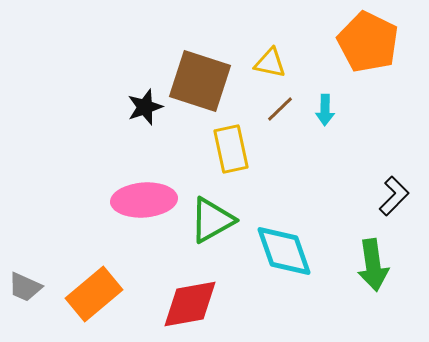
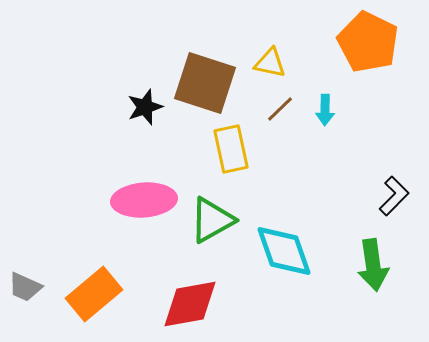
brown square: moved 5 px right, 2 px down
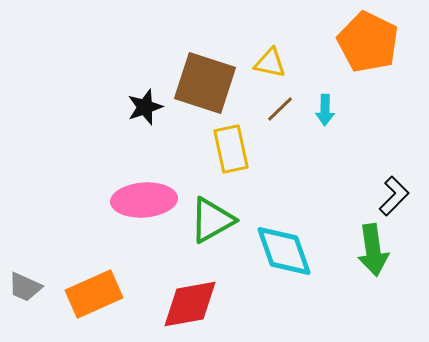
green arrow: moved 15 px up
orange rectangle: rotated 16 degrees clockwise
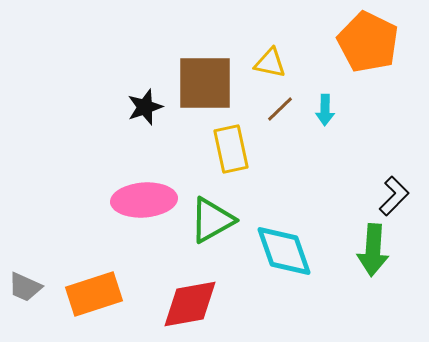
brown square: rotated 18 degrees counterclockwise
green arrow: rotated 12 degrees clockwise
orange rectangle: rotated 6 degrees clockwise
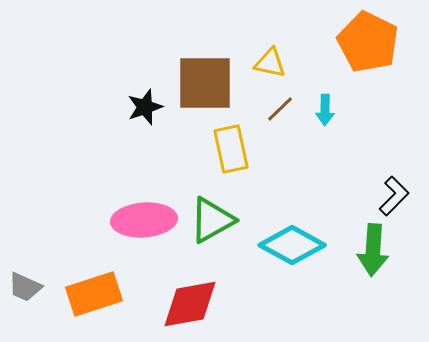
pink ellipse: moved 20 px down
cyan diamond: moved 8 px right, 6 px up; rotated 42 degrees counterclockwise
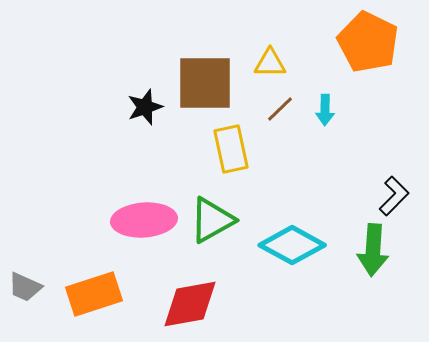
yellow triangle: rotated 12 degrees counterclockwise
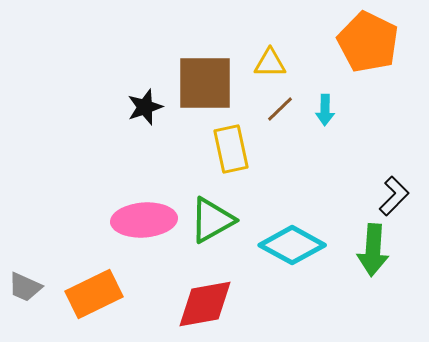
orange rectangle: rotated 8 degrees counterclockwise
red diamond: moved 15 px right
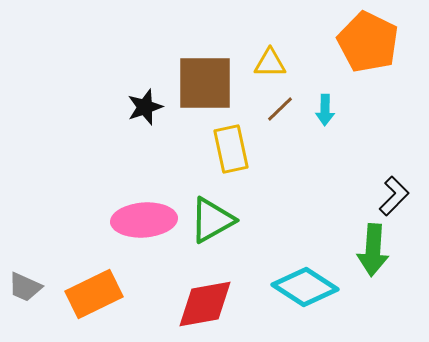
cyan diamond: moved 13 px right, 42 px down; rotated 4 degrees clockwise
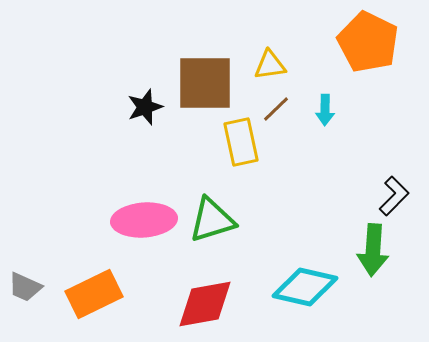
yellow triangle: moved 2 px down; rotated 8 degrees counterclockwise
brown line: moved 4 px left
yellow rectangle: moved 10 px right, 7 px up
green triangle: rotated 12 degrees clockwise
cyan diamond: rotated 20 degrees counterclockwise
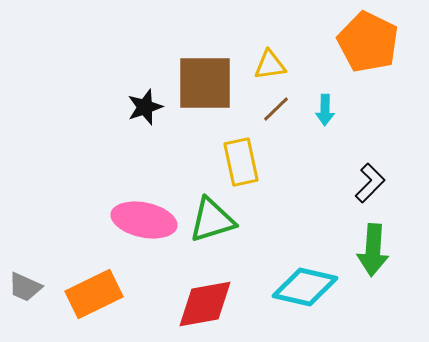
yellow rectangle: moved 20 px down
black L-shape: moved 24 px left, 13 px up
pink ellipse: rotated 16 degrees clockwise
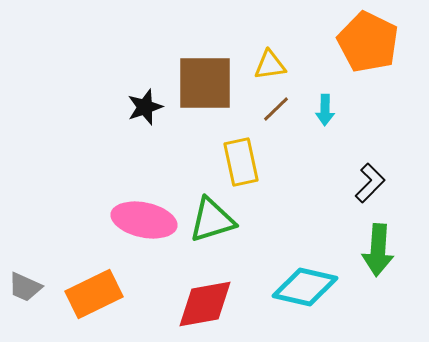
green arrow: moved 5 px right
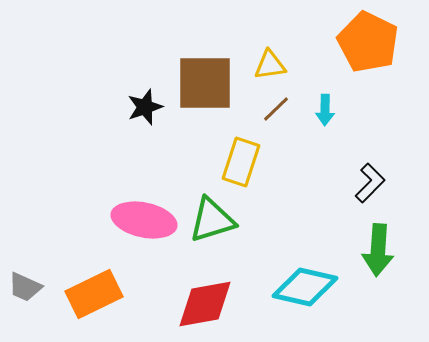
yellow rectangle: rotated 30 degrees clockwise
